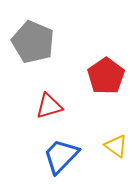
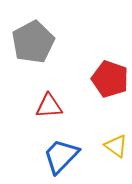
gray pentagon: rotated 21 degrees clockwise
red pentagon: moved 4 px right, 3 px down; rotated 18 degrees counterclockwise
red triangle: rotated 12 degrees clockwise
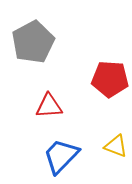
red pentagon: rotated 15 degrees counterclockwise
yellow triangle: rotated 15 degrees counterclockwise
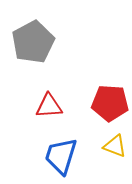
red pentagon: moved 24 px down
yellow triangle: moved 1 px left
blue trapezoid: rotated 27 degrees counterclockwise
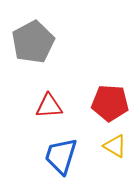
yellow triangle: rotated 10 degrees clockwise
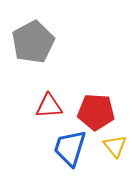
red pentagon: moved 14 px left, 9 px down
yellow triangle: rotated 20 degrees clockwise
blue trapezoid: moved 9 px right, 8 px up
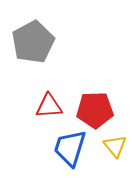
red pentagon: moved 1 px left, 2 px up; rotated 6 degrees counterclockwise
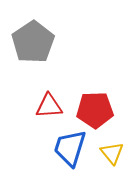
gray pentagon: rotated 6 degrees counterclockwise
yellow triangle: moved 3 px left, 7 px down
